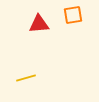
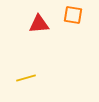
orange square: rotated 18 degrees clockwise
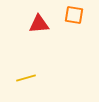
orange square: moved 1 px right
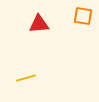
orange square: moved 9 px right, 1 px down
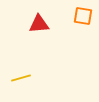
yellow line: moved 5 px left
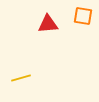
red triangle: moved 9 px right
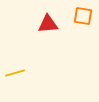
yellow line: moved 6 px left, 5 px up
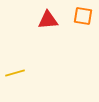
red triangle: moved 4 px up
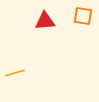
red triangle: moved 3 px left, 1 px down
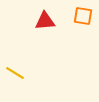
yellow line: rotated 48 degrees clockwise
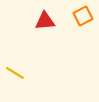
orange square: rotated 36 degrees counterclockwise
